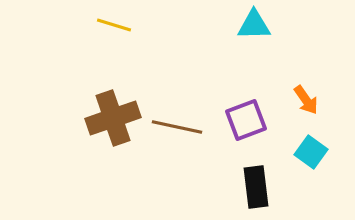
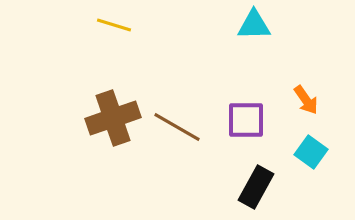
purple square: rotated 21 degrees clockwise
brown line: rotated 18 degrees clockwise
black rectangle: rotated 36 degrees clockwise
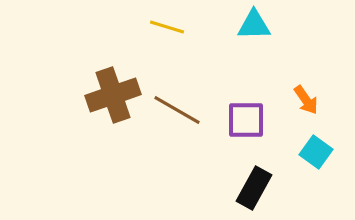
yellow line: moved 53 px right, 2 px down
brown cross: moved 23 px up
brown line: moved 17 px up
cyan square: moved 5 px right
black rectangle: moved 2 px left, 1 px down
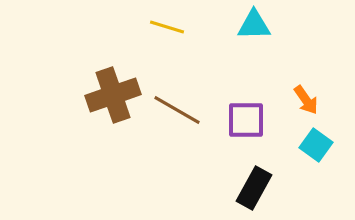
cyan square: moved 7 px up
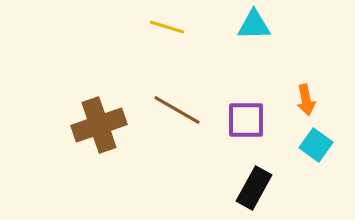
brown cross: moved 14 px left, 30 px down
orange arrow: rotated 24 degrees clockwise
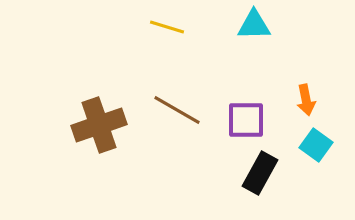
black rectangle: moved 6 px right, 15 px up
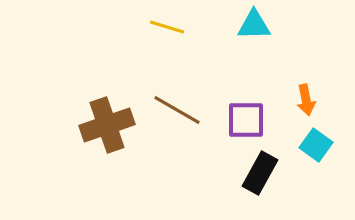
brown cross: moved 8 px right
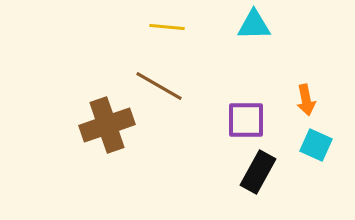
yellow line: rotated 12 degrees counterclockwise
brown line: moved 18 px left, 24 px up
cyan square: rotated 12 degrees counterclockwise
black rectangle: moved 2 px left, 1 px up
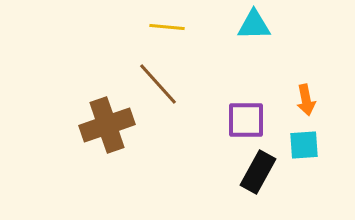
brown line: moved 1 px left, 2 px up; rotated 18 degrees clockwise
cyan square: moved 12 px left; rotated 28 degrees counterclockwise
